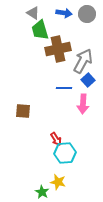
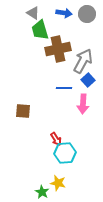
yellow star: moved 1 px down
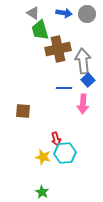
gray arrow: rotated 35 degrees counterclockwise
red arrow: rotated 16 degrees clockwise
yellow star: moved 15 px left, 26 px up
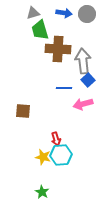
gray triangle: rotated 48 degrees counterclockwise
brown cross: rotated 15 degrees clockwise
pink arrow: rotated 72 degrees clockwise
cyan hexagon: moved 4 px left, 2 px down
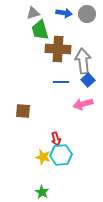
blue line: moved 3 px left, 6 px up
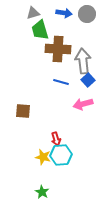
blue line: rotated 14 degrees clockwise
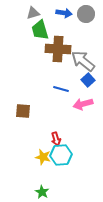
gray circle: moved 1 px left
gray arrow: rotated 45 degrees counterclockwise
blue line: moved 7 px down
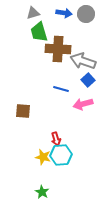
green trapezoid: moved 1 px left, 2 px down
gray arrow: rotated 20 degrees counterclockwise
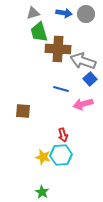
blue square: moved 2 px right, 1 px up
red arrow: moved 7 px right, 4 px up
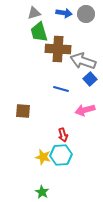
gray triangle: moved 1 px right
pink arrow: moved 2 px right, 6 px down
